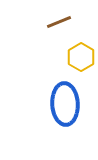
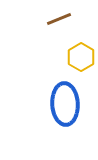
brown line: moved 3 px up
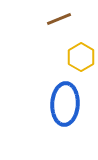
blue ellipse: rotated 6 degrees clockwise
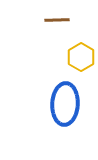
brown line: moved 2 px left, 1 px down; rotated 20 degrees clockwise
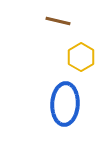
brown line: moved 1 px right, 1 px down; rotated 15 degrees clockwise
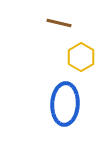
brown line: moved 1 px right, 2 px down
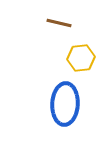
yellow hexagon: moved 1 px down; rotated 24 degrees clockwise
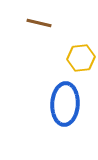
brown line: moved 20 px left
